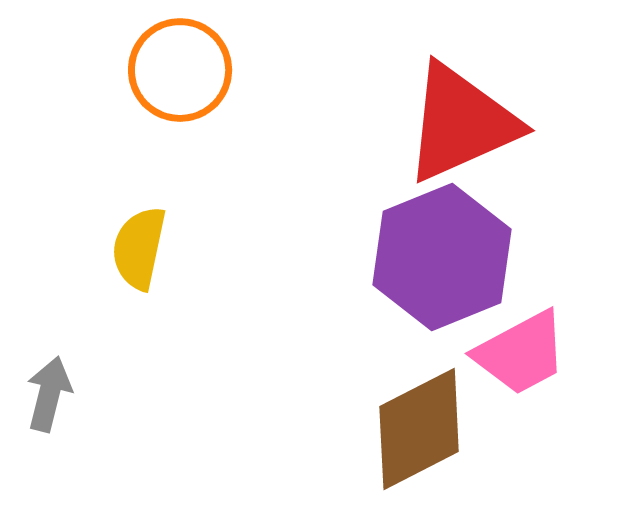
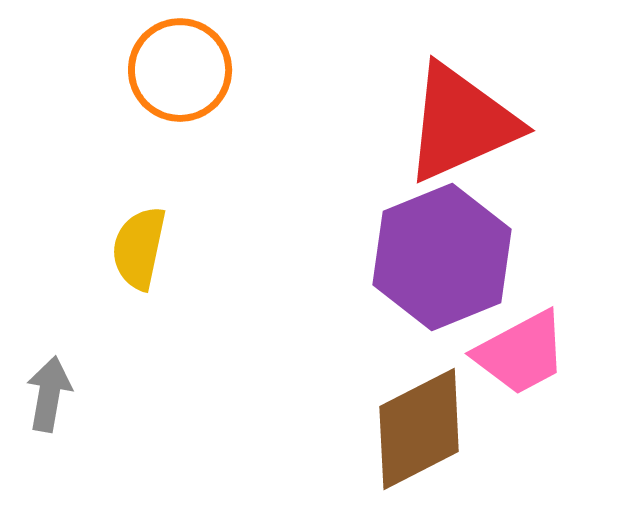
gray arrow: rotated 4 degrees counterclockwise
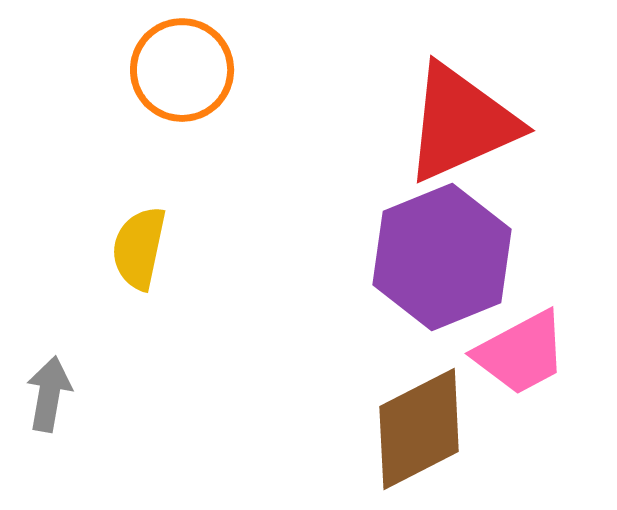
orange circle: moved 2 px right
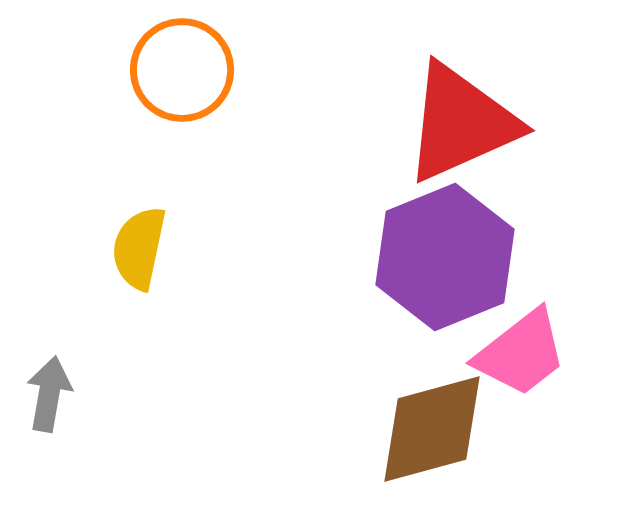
purple hexagon: moved 3 px right
pink trapezoid: rotated 10 degrees counterclockwise
brown diamond: moved 13 px right; rotated 12 degrees clockwise
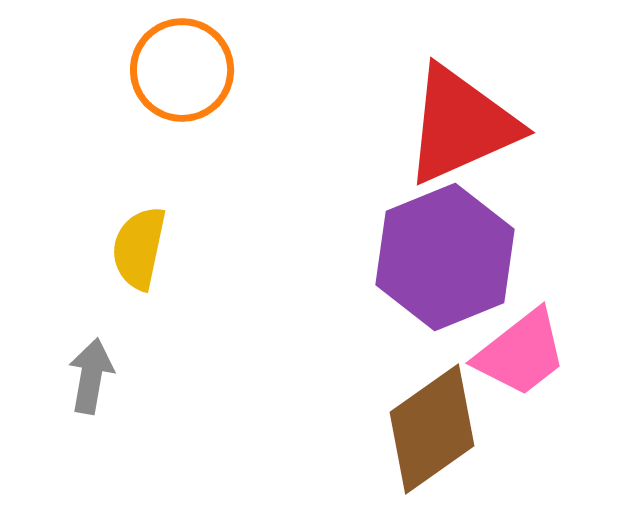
red triangle: moved 2 px down
gray arrow: moved 42 px right, 18 px up
brown diamond: rotated 20 degrees counterclockwise
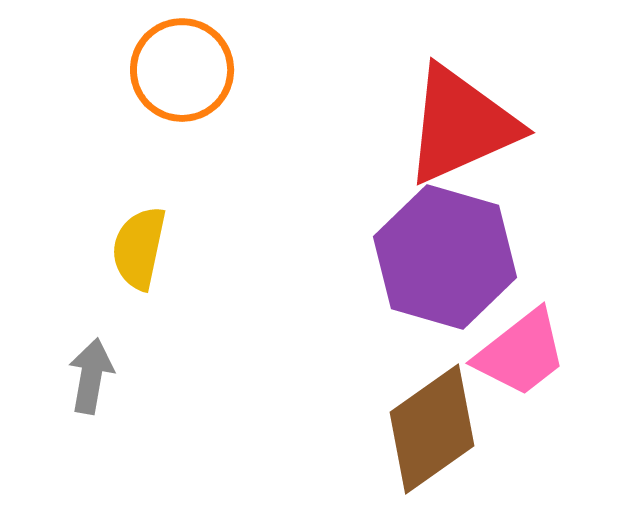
purple hexagon: rotated 22 degrees counterclockwise
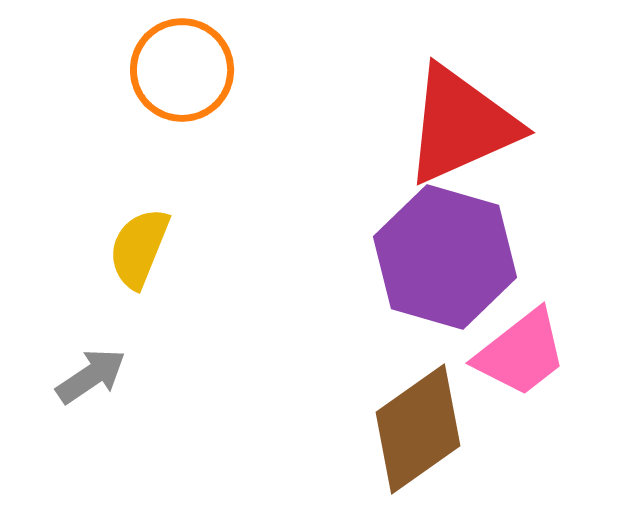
yellow semicircle: rotated 10 degrees clockwise
gray arrow: rotated 46 degrees clockwise
brown diamond: moved 14 px left
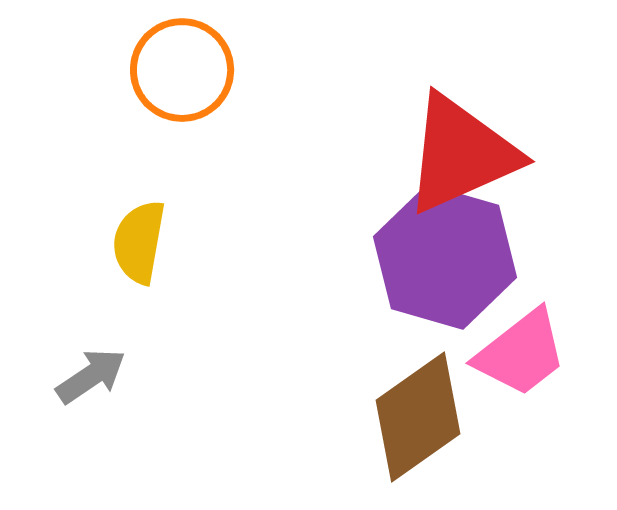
red triangle: moved 29 px down
yellow semicircle: moved 6 px up; rotated 12 degrees counterclockwise
brown diamond: moved 12 px up
